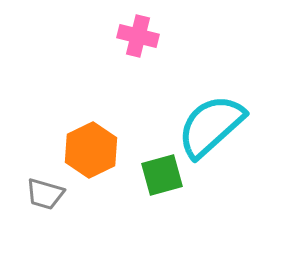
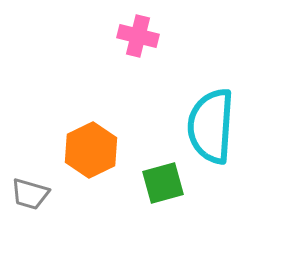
cyan semicircle: rotated 44 degrees counterclockwise
green square: moved 1 px right, 8 px down
gray trapezoid: moved 15 px left
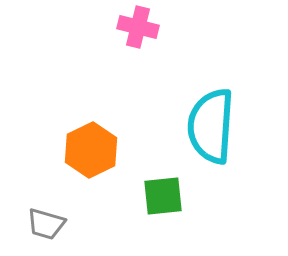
pink cross: moved 9 px up
green square: moved 13 px down; rotated 9 degrees clockwise
gray trapezoid: moved 16 px right, 30 px down
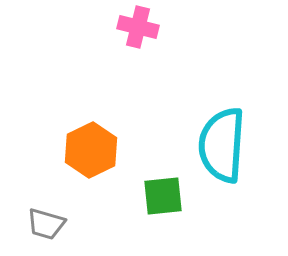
cyan semicircle: moved 11 px right, 19 px down
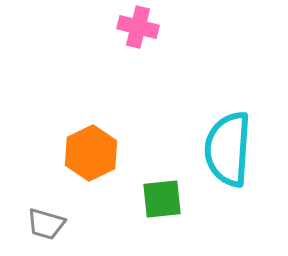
cyan semicircle: moved 6 px right, 4 px down
orange hexagon: moved 3 px down
green square: moved 1 px left, 3 px down
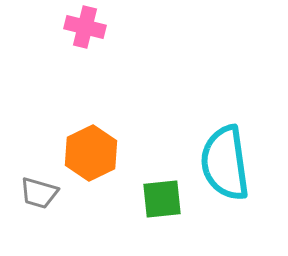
pink cross: moved 53 px left
cyan semicircle: moved 3 px left, 14 px down; rotated 12 degrees counterclockwise
gray trapezoid: moved 7 px left, 31 px up
